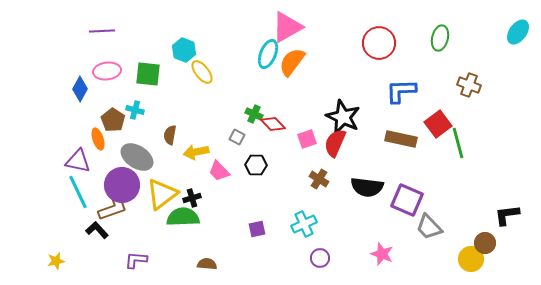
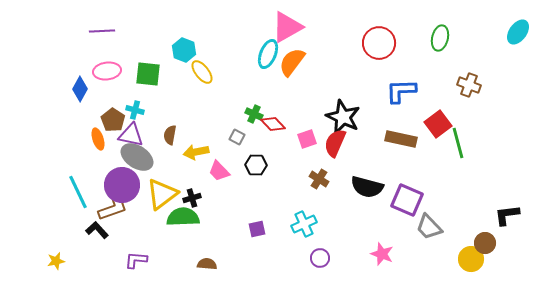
purple triangle at (78, 161): moved 53 px right, 26 px up
black semicircle at (367, 187): rotated 8 degrees clockwise
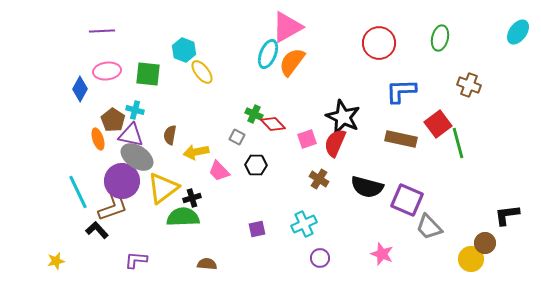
purple circle at (122, 185): moved 4 px up
yellow triangle at (162, 194): moved 1 px right, 6 px up
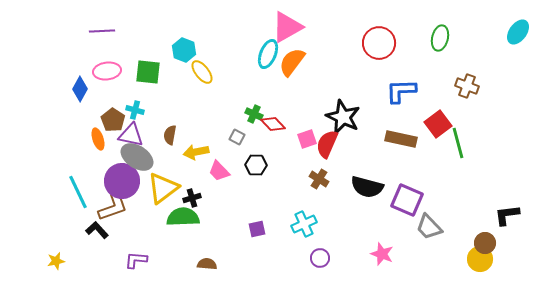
green square at (148, 74): moved 2 px up
brown cross at (469, 85): moved 2 px left, 1 px down
red semicircle at (335, 143): moved 8 px left, 1 px down
yellow circle at (471, 259): moved 9 px right
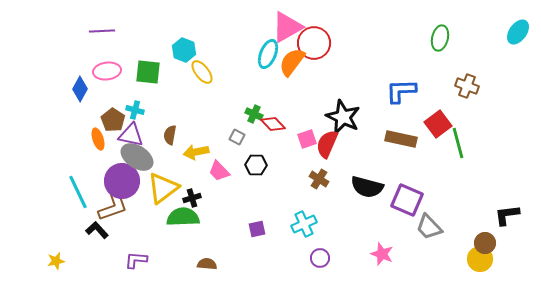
red circle at (379, 43): moved 65 px left
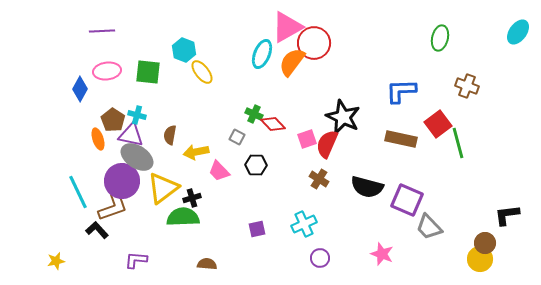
cyan ellipse at (268, 54): moved 6 px left
cyan cross at (135, 110): moved 2 px right, 5 px down
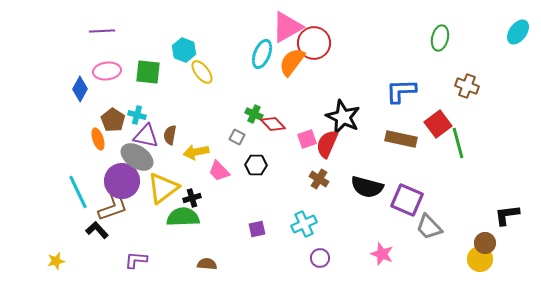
purple triangle at (131, 135): moved 15 px right, 1 px down
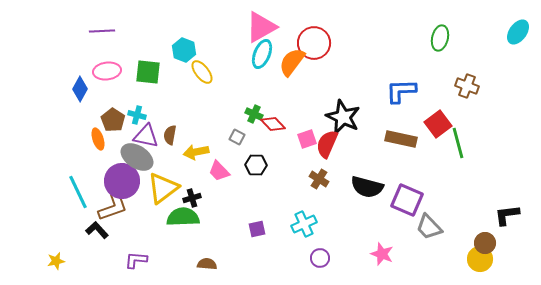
pink triangle at (287, 27): moved 26 px left
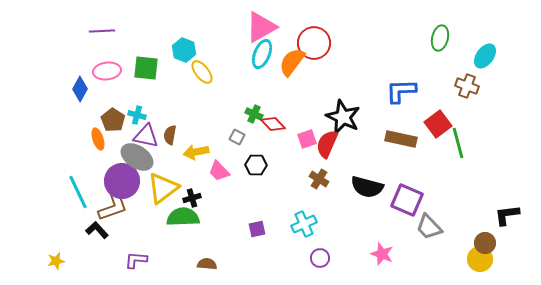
cyan ellipse at (518, 32): moved 33 px left, 24 px down
green square at (148, 72): moved 2 px left, 4 px up
